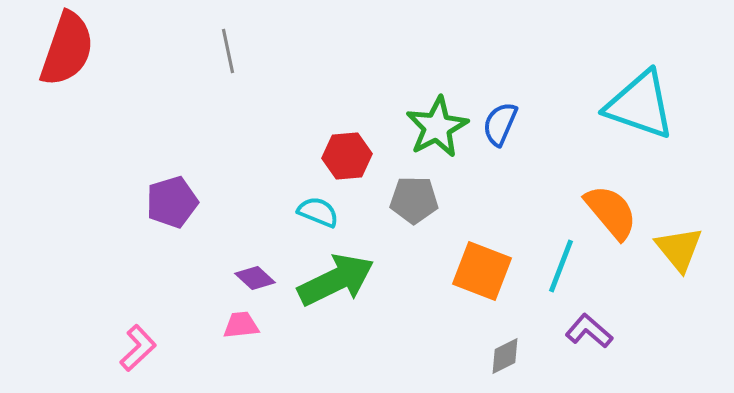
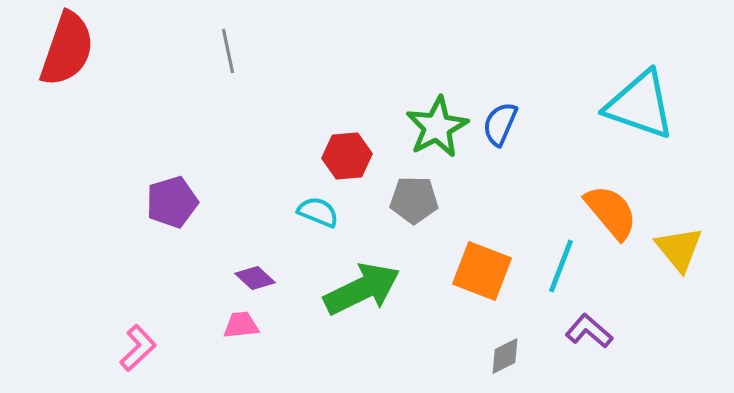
green arrow: moved 26 px right, 9 px down
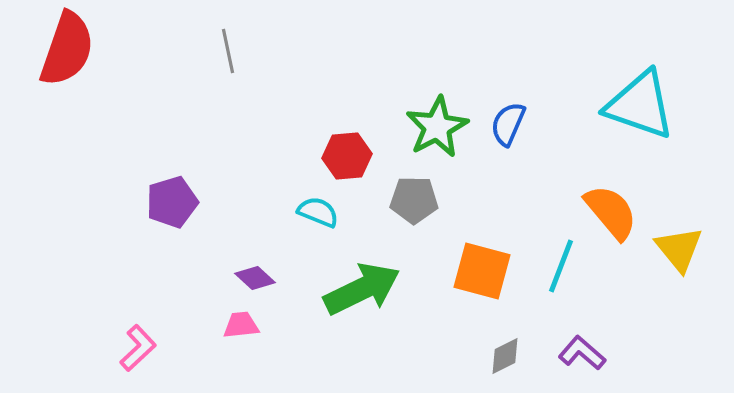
blue semicircle: moved 8 px right
orange square: rotated 6 degrees counterclockwise
purple L-shape: moved 7 px left, 22 px down
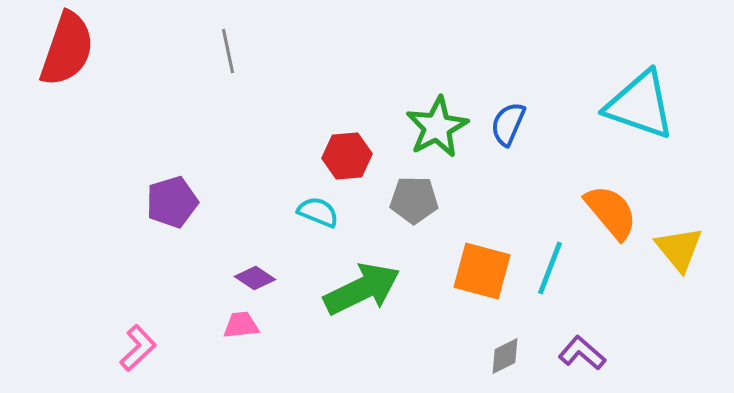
cyan line: moved 11 px left, 2 px down
purple diamond: rotated 9 degrees counterclockwise
